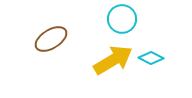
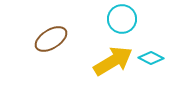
yellow arrow: moved 1 px down
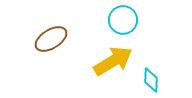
cyan circle: moved 1 px right, 1 px down
cyan diamond: moved 22 px down; rotated 65 degrees clockwise
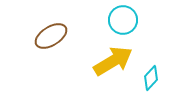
brown ellipse: moved 3 px up
cyan diamond: moved 2 px up; rotated 40 degrees clockwise
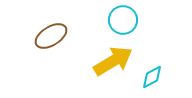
cyan diamond: moved 1 px right, 1 px up; rotated 20 degrees clockwise
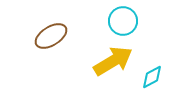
cyan circle: moved 1 px down
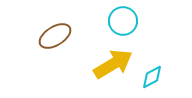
brown ellipse: moved 4 px right
yellow arrow: moved 3 px down
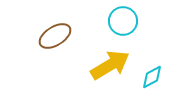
yellow arrow: moved 3 px left, 1 px down
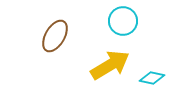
brown ellipse: rotated 28 degrees counterclockwise
cyan diamond: moved 1 px down; rotated 40 degrees clockwise
